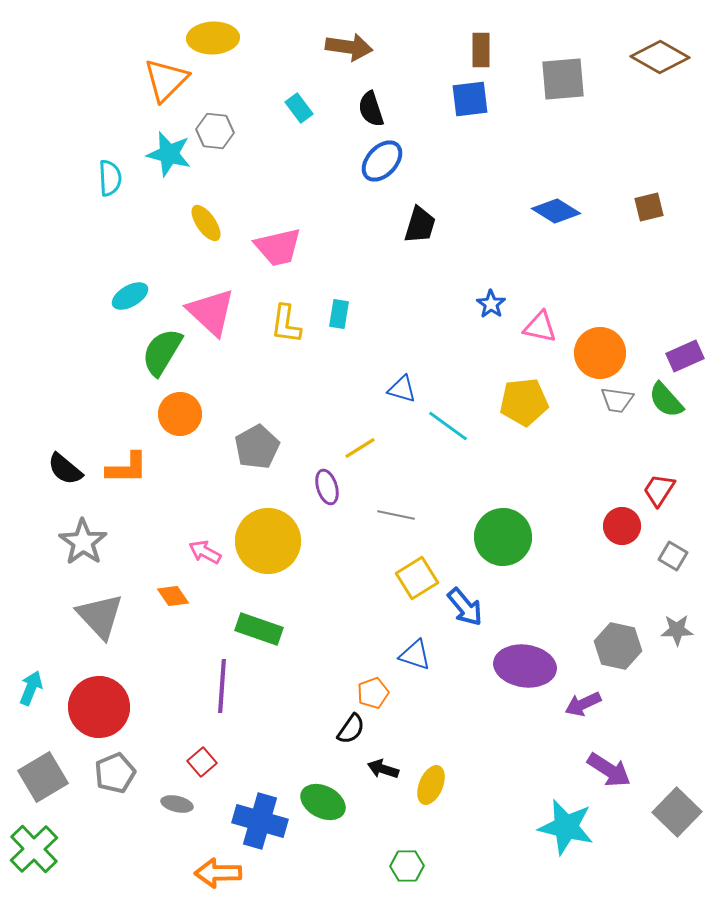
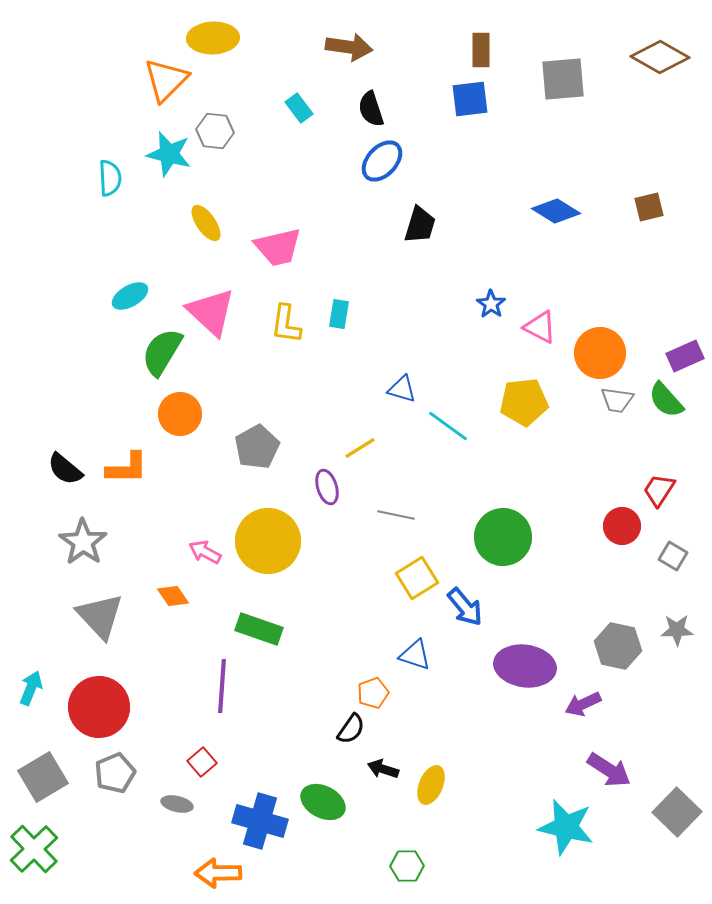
pink triangle at (540, 327): rotated 15 degrees clockwise
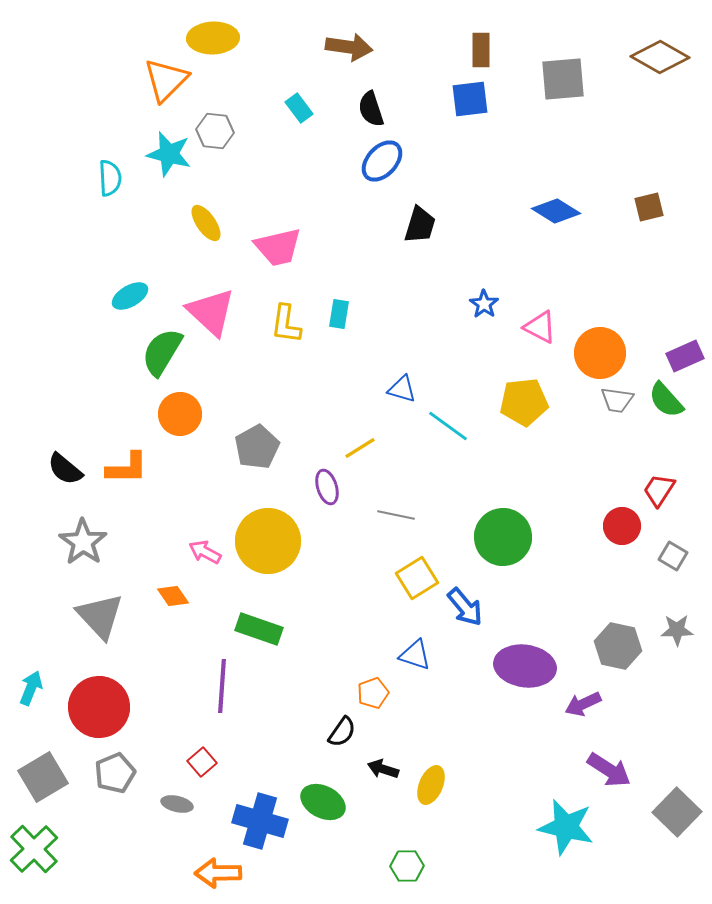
blue star at (491, 304): moved 7 px left
black semicircle at (351, 729): moved 9 px left, 3 px down
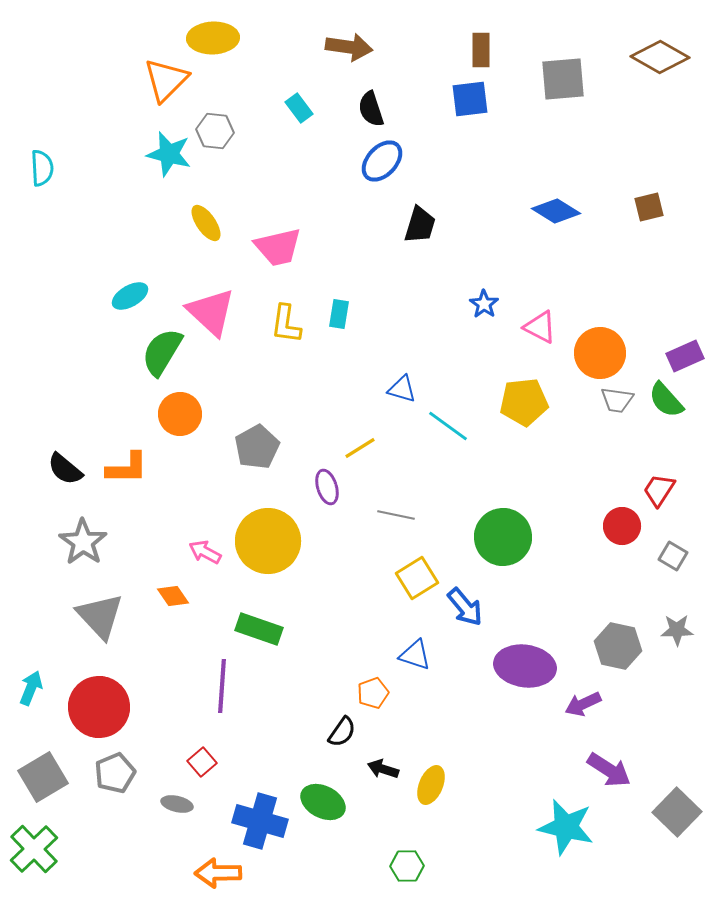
cyan semicircle at (110, 178): moved 68 px left, 10 px up
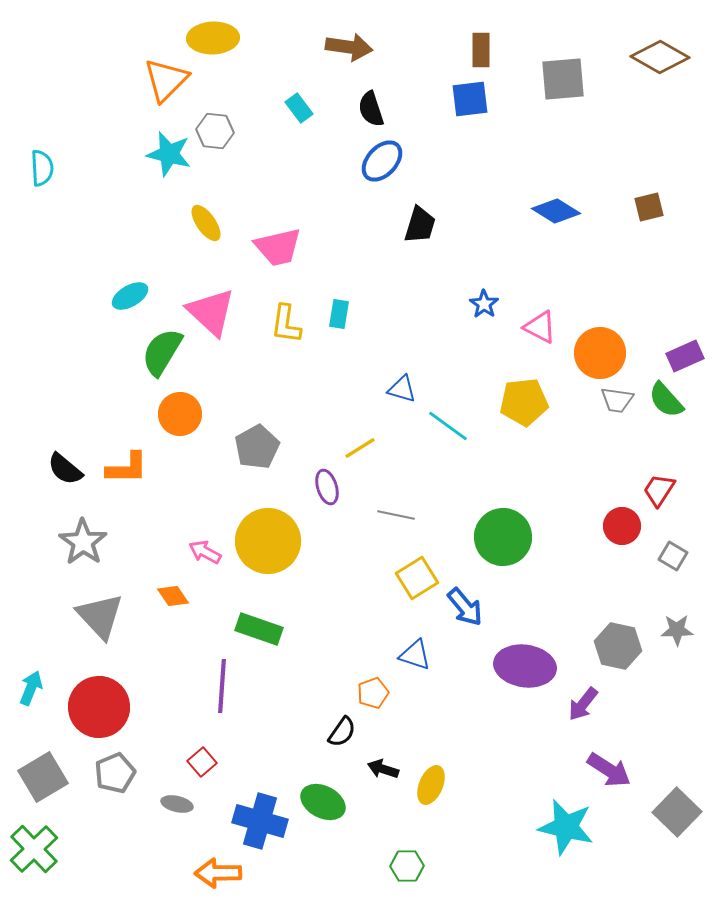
purple arrow at (583, 704): rotated 27 degrees counterclockwise
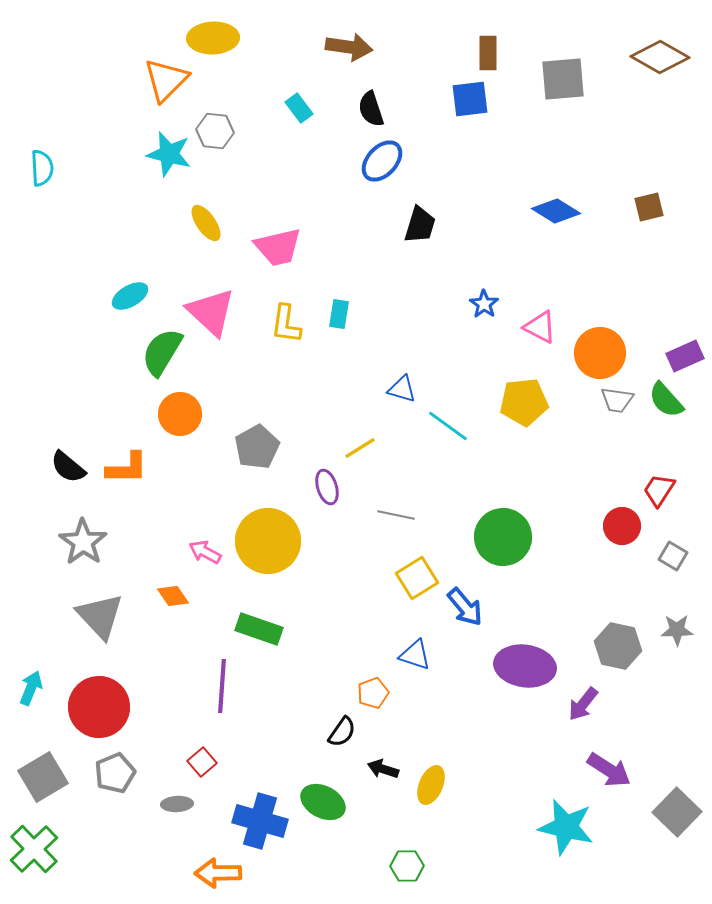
brown rectangle at (481, 50): moved 7 px right, 3 px down
black semicircle at (65, 469): moved 3 px right, 2 px up
gray ellipse at (177, 804): rotated 16 degrees counterclockwise
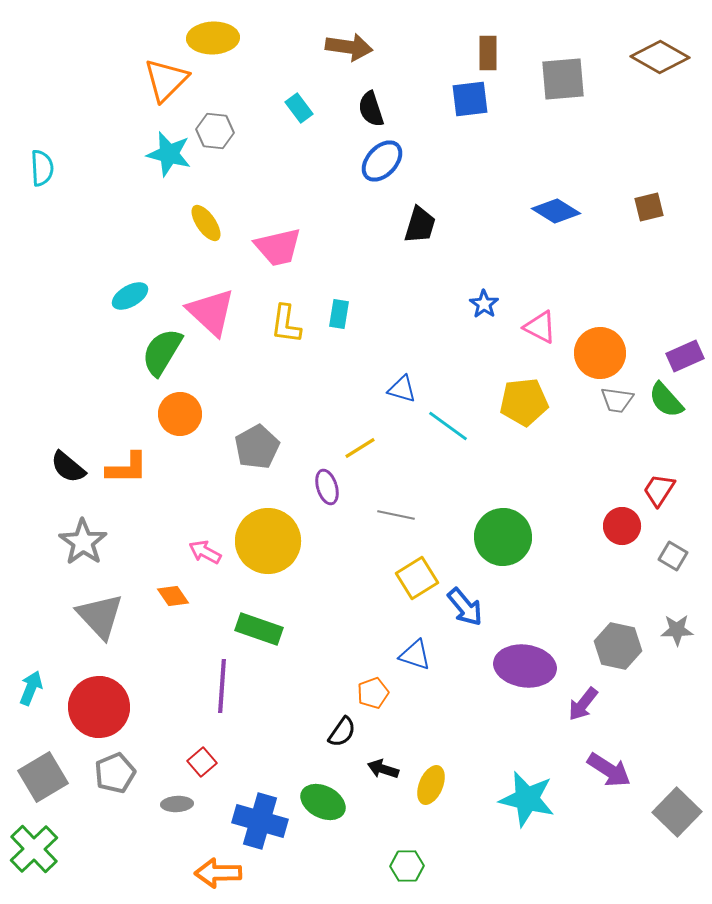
cyan star at (566, 827): moved 39 px left, 28 px up
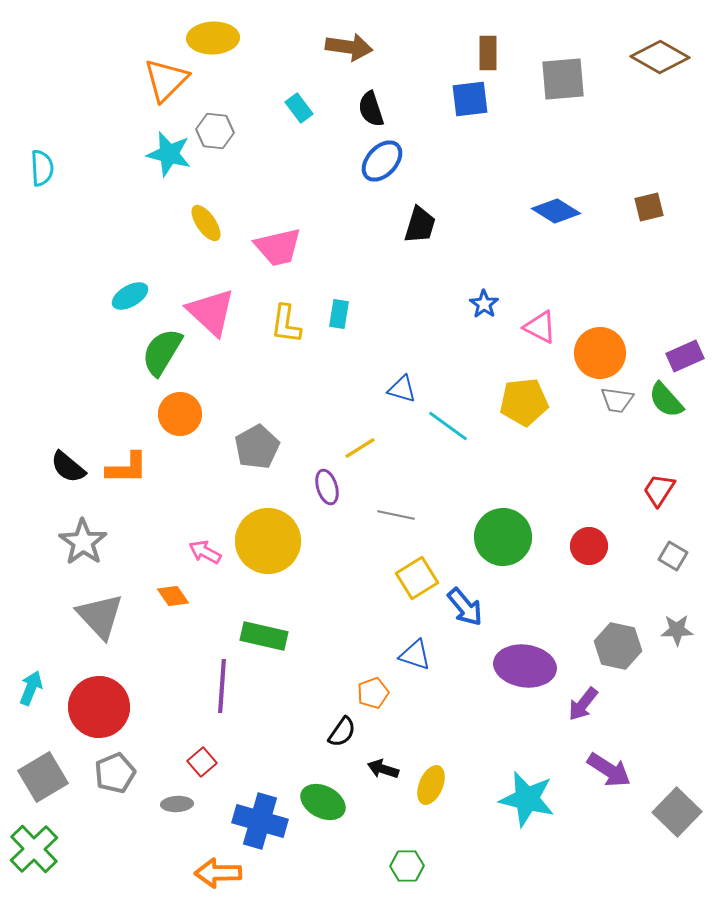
red circle at (622, 526): moved 33 px left, 20 px down
green rectangle at (259, 629): moved 5 px right, 7 px down; rotated 6 degrees counterclockwise
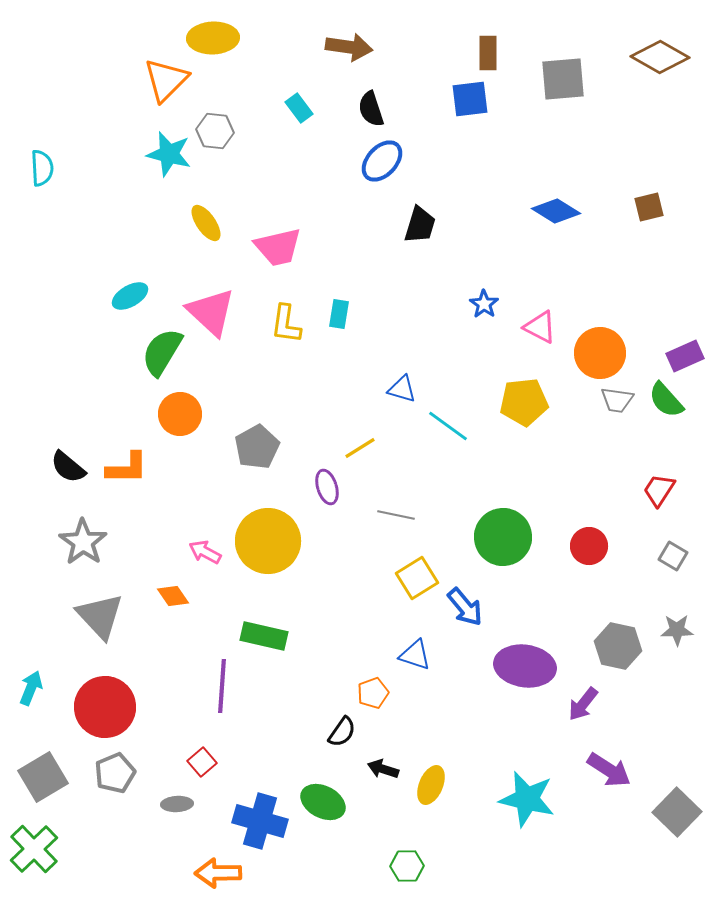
red circle at (99, 707): moved 6 px right
